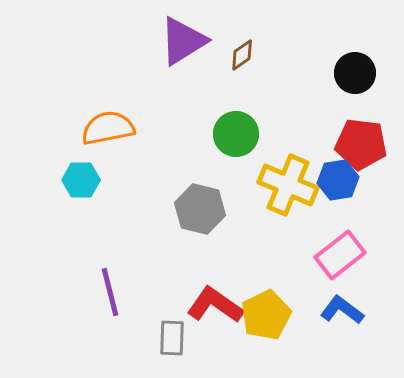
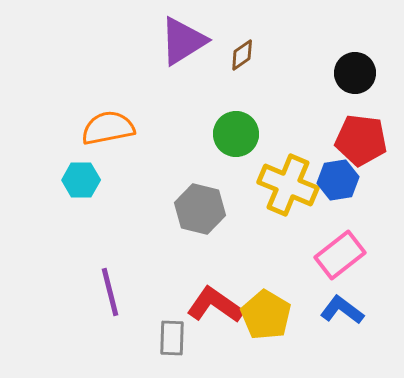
red pentagon: moved 4 px up
yellow pentagon: rotated 15 degrees counterclockwise
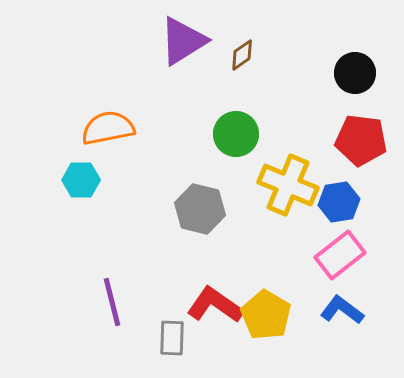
blue hexagon: moved 1 px right, 22 px down
purple line: moved 2 px right, 10 px down
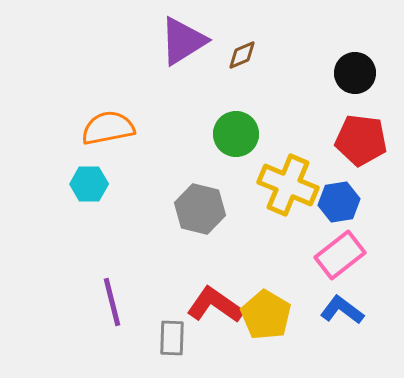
brown diamond: rotated 12 degrees clockwise
cyan hexagon: moved 8 px right, 4 px down
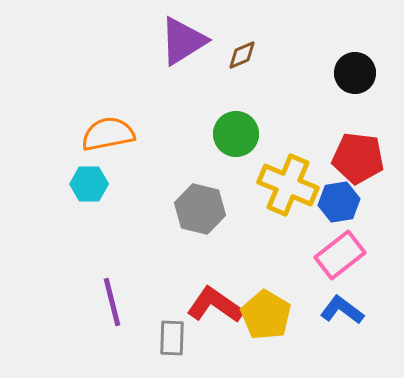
orange semicircle: moved 6 px down
red pentagon: moved 3 px left, 18 px down
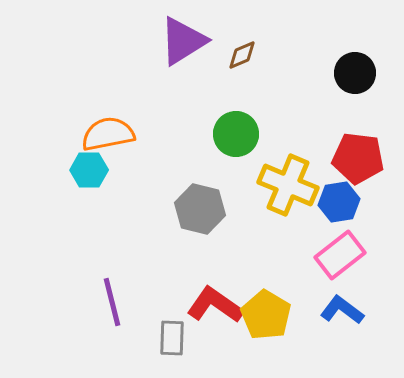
cyan hexagon: moved 14 px up
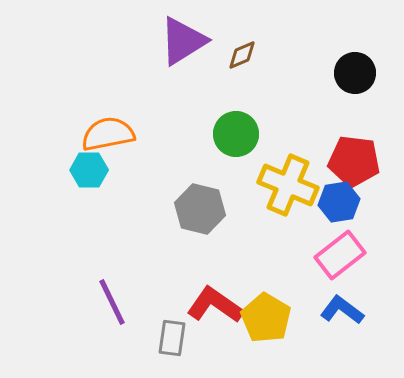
red pentagon: moved 4 px left, 3 px down
purple line: rotated 12 degrees counterclockwise
yellow pentagon: moved 3 px down
gray rectangle: rotated 6 degrees clockwise
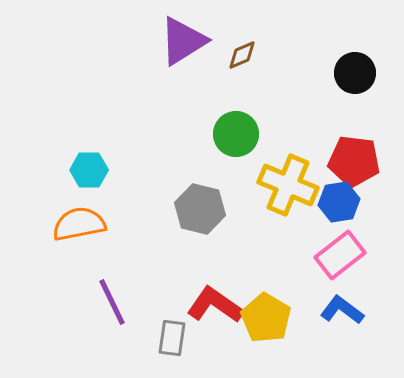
orange semicircle: moved 29 px left, 90 px down
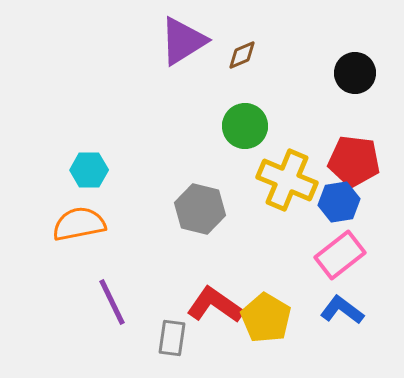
green circle: moved 9 px right, 8 px up
yellow cross: moved 1 px left, 5 px up
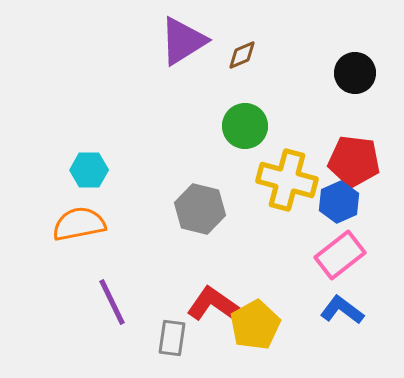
yellow cross: rotated 8 degrees counterclockwise
blue hexagon: rotated 15 degrees counterclockwise
yellow pentagon: moved 11 px left, 7 px down; rotated 12 degrees clockwise
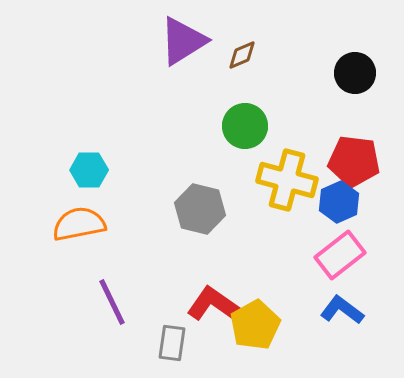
gray rectangle: moved 5 px down
